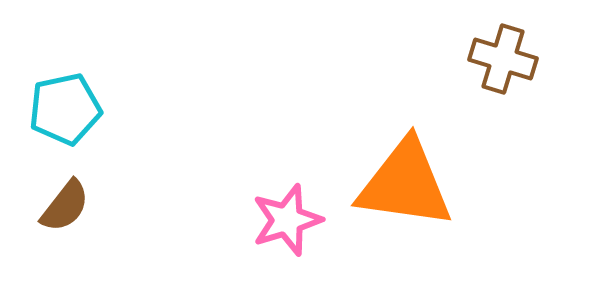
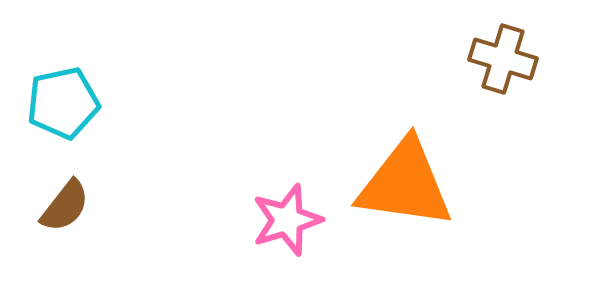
cyan pentagon: moved 2 px left, 6 px up
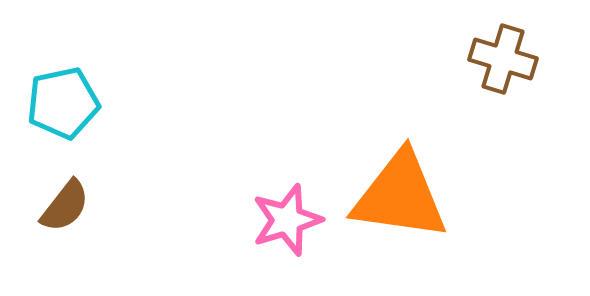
orange triangle: moved 5 px left, 12 px down
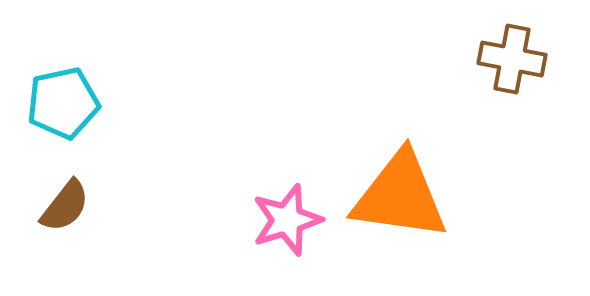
brown cross: moved 9 px right; rotated 6 degrees counterclockwise
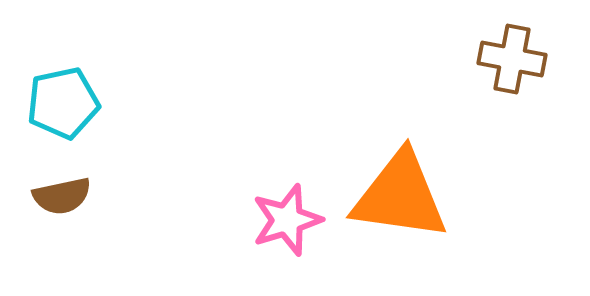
brown semicircle: moved 3 px left, 10 px up; rotated 40 degrees clockwise
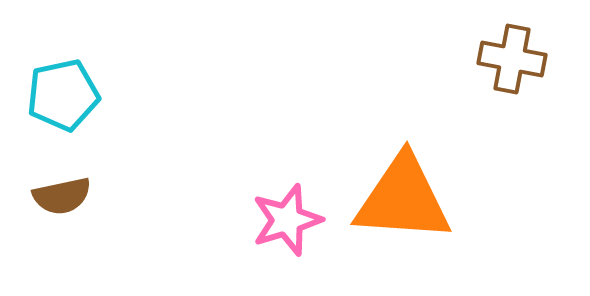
cyan pentagon: moved 8 px up
orange triangle: moved 3 px right, 3 px down; rotated 4 degrees counterclockwise
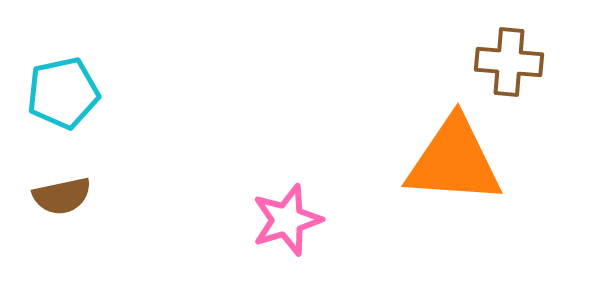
brown cross: moved 3 px left, 3 px down; rotated 6 degrees counterclockwise
cyan pentagon: moved 2 px up
orange triangle: moved 51 px right, 38 px up
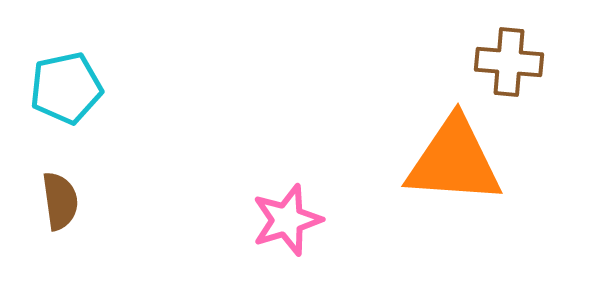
cyan pentagon: moved 3 px right, 5 px up
brown semicircle: moved 2 px left, 5 px down; rotated 86 degrees counterclockwise
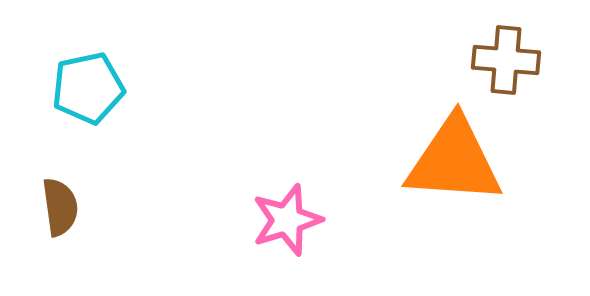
brown cross: moved 3 px left, 2 px up
cyan pentagon: moved 22 px right
brown semicircle: moved 6 px down
